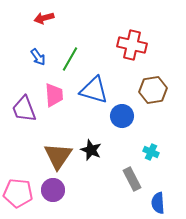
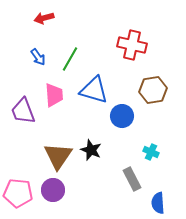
purple trapezoid: moved 1 px left, 2 px down
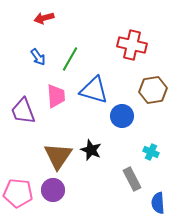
pink trapezoid: moved 2 px right, 1 px down
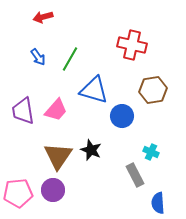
red arrow: moved 1 px left, 1 px up
pink trapezoid: moved 14 px down; rotated 45 degrees clockwise
purple trapezoid: rotated 12 degrees clockwise
gray rectangle: moved 3 px right, 4 px up
pink pentagon: rotated 12 degrees counterclockwise
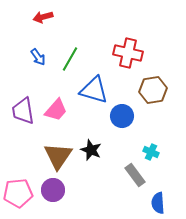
red cross: moved 4 px left, 8 px down
gray rectangle: rotated 10 degrees counterclockwise
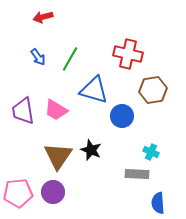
red cross: moved 1 px down
pink trapezoid: rotated 80 degrees clockwise
gray rectangle: moved 2 px right, 1 px up; rotated 50 degrees counterclockwise
purple circle: moved 2 px down
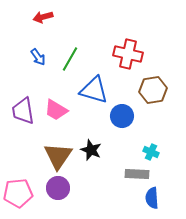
purple circle: moved 5 px right, 4 px up
blue semicircle: moved 6 px left, 5 px up
